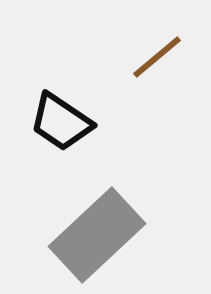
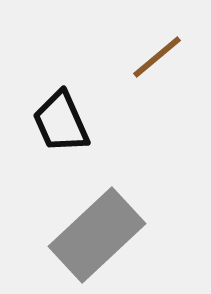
black trapezoid: rotated 32 degrees clockwise
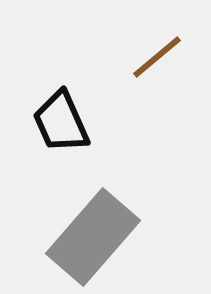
gray rectangle: moved 4 px left, 2 px down; rotated 6 degrees counterclockwise
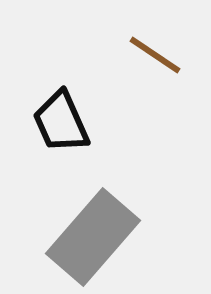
brown line: moved 2 px left, 2 px up; rotated 74 degrees clockwise
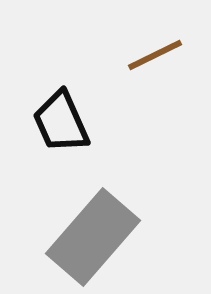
brown line: rotated 60 degrees counterclockwise
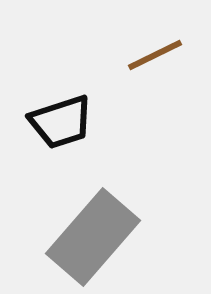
black trapezoid: rotated 84 degrees counterclockwise
